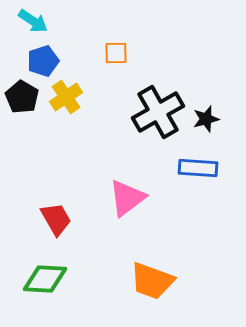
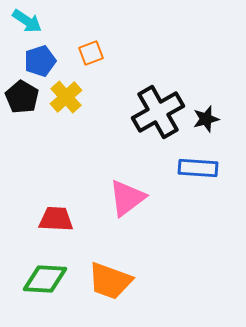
cyan arrow: moved 6 px left
orange square: moved 25 px left; rotated 20 degrees counterclockwise
blue pentagon: moved 3 px left
yellow cross: rotated 8 degrees counterclockwise
red trapezoid: rotated 57 degrees counterclockwise
orange trapezoid: moved 42 px left
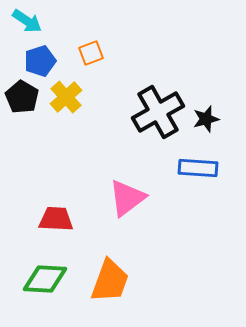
orange trapezoid: rotated 90 degrees counterclockwise
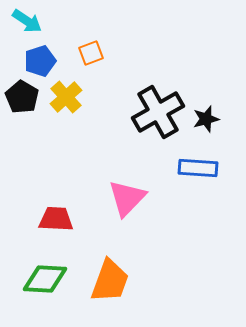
pink triangle: rotated 9 degrees counterclockwise
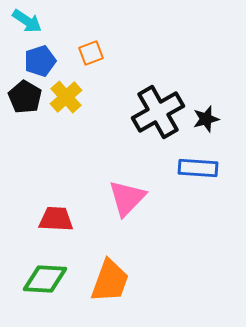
black pentagon: moved 3 px right
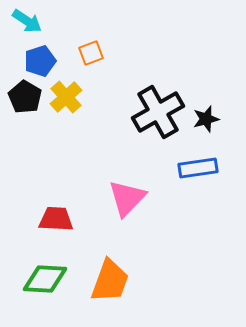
blue rectangle: rotated 12 degrees counterclockwise
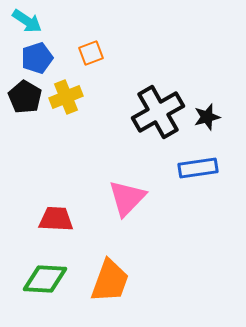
blue pentagon: moved 3 px left, 3 px up
yellow cross: rotated 20 degrees clockwise
black star: moved 1 px right, 2 px up
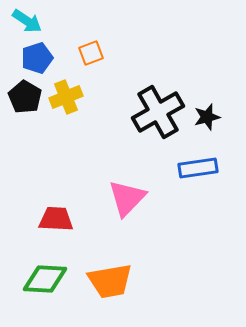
orange trapezoid: rotated 60 degrees clockwise
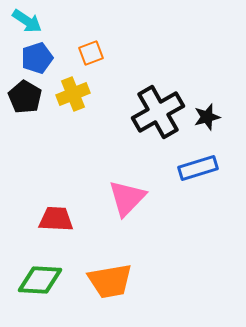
yellow cross: moved 7 px right, 3 px up
blue rectangle: rotated 9 degrees counterclockwise
green diamond: moved 5 px left, 1 px down
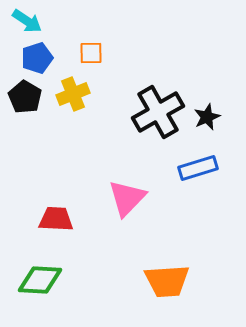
orange square: rotated 20 degrees clockwise
black star: rotated 8 degrees counterclockwise
orange trapezoid: moved 57 px right; rotated 6 degrees clockwise
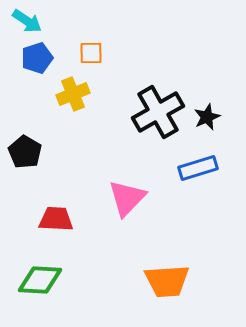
black pentagon: moved 55 px down
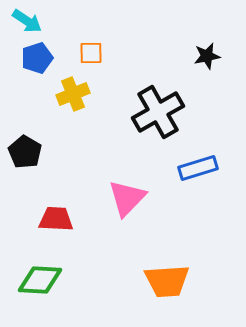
black star: moved 61 px up; rotated 12 degrees clockwise
